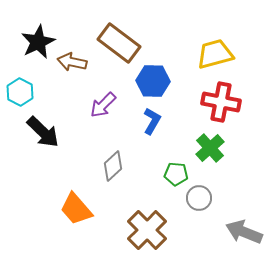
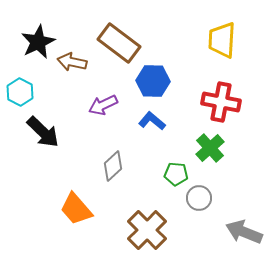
yellow trapezoid: moved 7 px right, 14 px up; rotated 72 degrees counterclockwise
purple arrow: rotated 20 degrees clockwise
blue L-shape: rotated 80 degrees counterclockwise
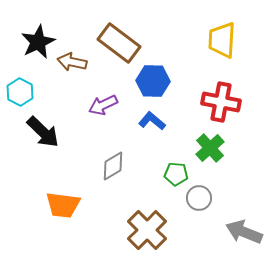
gray diamond: rotated 12 degrees clockwise
orange trapezoid: moved 13 px left, 4 px up; rotated 42 degrees counterclockwise
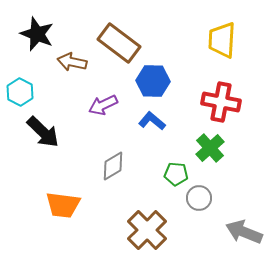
black star: moved 1 px left, 8 px up; rotated 24 degrees counterclockwise
